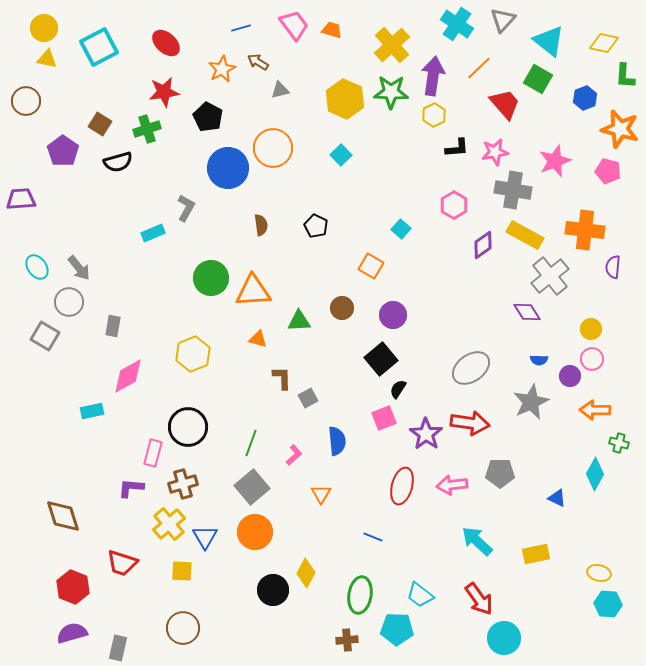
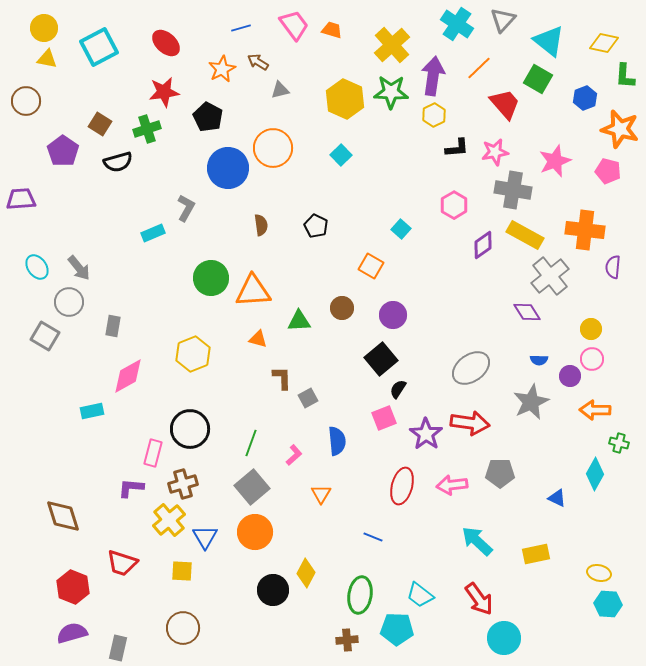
black circle at (188, 427): moved 2 px right, 2 px down
yellow cross at (169, 524): moved 4 px up
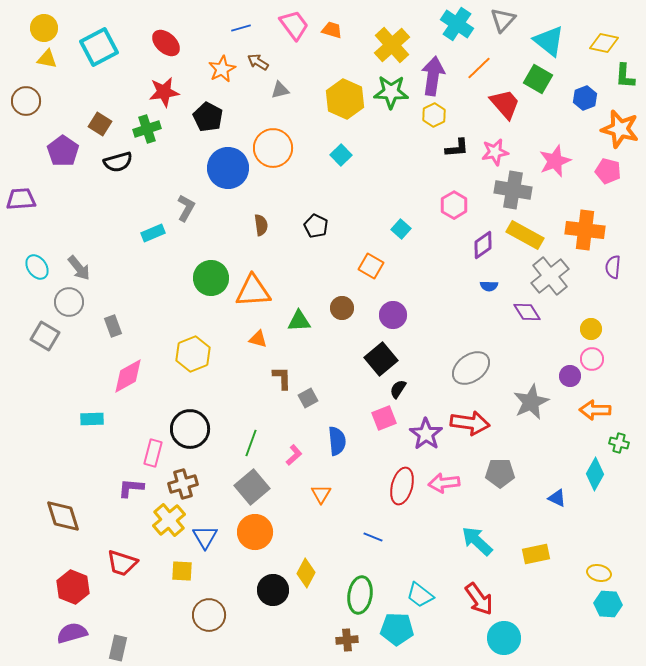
gray rectangle at (113, 326): rotated 30 degrees counterclockwise
blue semicircle at (539, 360): moved 50 px left, 74 px up
cyan rectangle at (92, 411): moved 8 px down; rotated 10 degrees clockwise
pink arrow at (452, 485): moved 8 px left, 2 px up
brown circle at (183, 628): moved 26 px right, 13 px up
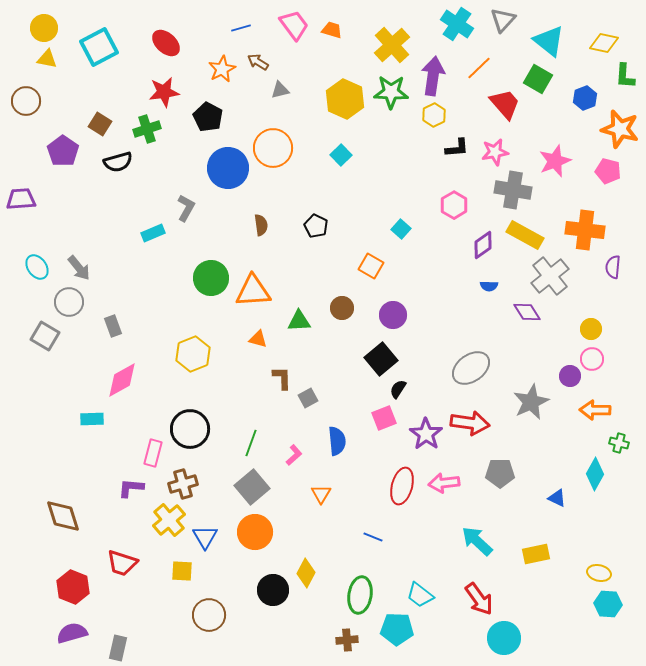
pink diamond at (128, 376): moved 6 px left, 4 px down
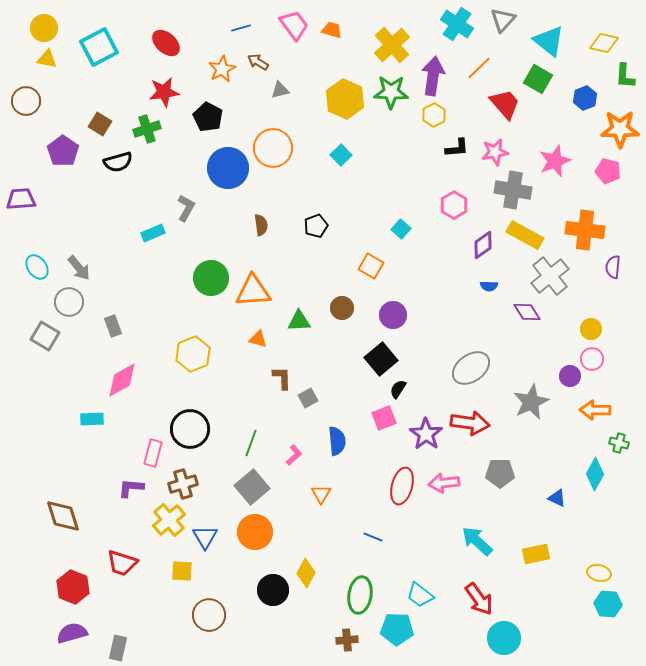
orange star at (620, 129): rotated 15 degrees counterclockwise
black pentagon at (316, 226): rotated 25 degrees clockwise
